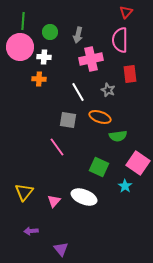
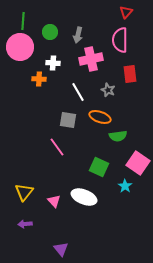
white cross: moved 9 px right, 6 px down
pink triangle: rotated 24 degrees counterclockwise
purple arrow: moved 6 px left, 7 px up
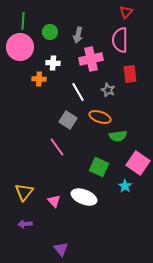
gray square: rotated 24 degrees clockwise
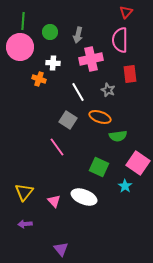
orange cross: rotated 16 degrees clockwise
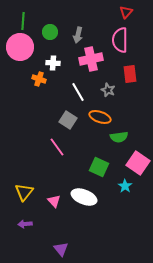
green semicircle: moved 1 px right, 1 px down
